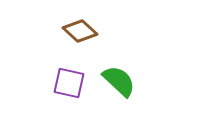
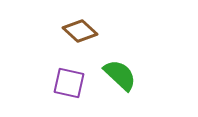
green semicircle: moved 1 px right, 6 px up
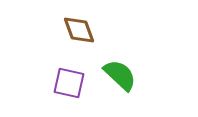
brown diamond: moved 1 px left, 1 px up; rotated 28 degrees clockwise
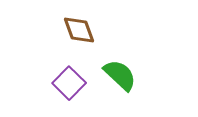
purple square: rotated 32 degrees clockwise
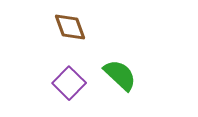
brown diamond: moved 9 px left, 3 px up
